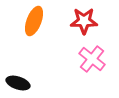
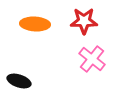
orange ellipse: moved 1 px right, 3 px down; rotated 72 degrees clockwise
black ellipse: moved 1 px right, 2 px up
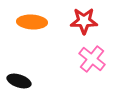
orange ellipse: moved 3 px left, 2 px up
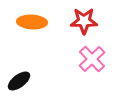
pink cross: rotated 8 degrees clockwise
black ellipse: rotated 55 degrees counterclockwise
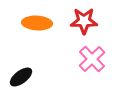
orange ellipse: moved 5 px right, 1 px down
black ellipse: moved 2 px right, 4 px up
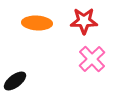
black ellipse: moved 6 px left, 4 px down
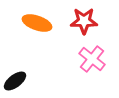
orange ellipse: rotated 16 degrees clockwise
pink cross: rotated 8 degrees counterclockwise
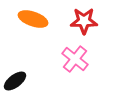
orange ellipse: moved 4 px left, 4 px up
pink cross: moved 17 px left
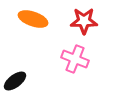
pink cross: rotated 16 degrees counterclockwise
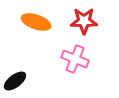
orange ellipse: moved 3 px right, 3 px down
